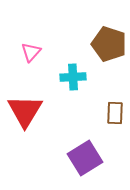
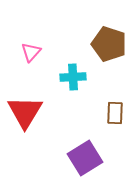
red triangle: moved 1 px down
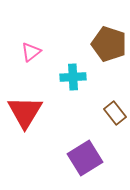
pink triangle: rotated 10 degrees clockwise
brown rectangle: rotated 40 degrees counterclockwise
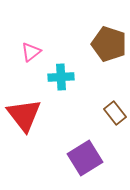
cyan cross: moved 12 px left
red triangle: moved 1 px left, 3 px down; rotated 9 degrees counterclockwise
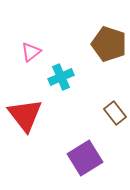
cyan cross: rotated 20 degrees counterclockwise
red triangle: moved 1 px right
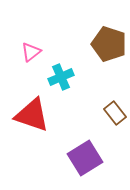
red triangle: moved 7 px right; rotated 33 degrees counterclockwise
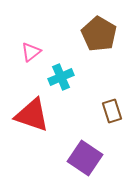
brown pentagon: moved 10 px left, 10 px up; rotated 12 degrees clockwise
brown rectangle: moved 3 px left, 2 px up; rotated 20 degrees clockwise
purple square: rotated 24 degrees counterclockwise
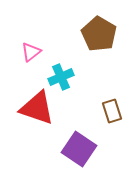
red triangle: moved 5 px right, 7 px up
purple square: moved 6 px left, 9 px up
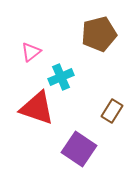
brown pentagon: rotated 28 degrees clockwise
brown rectangle: rotated 50 degrees clockwise
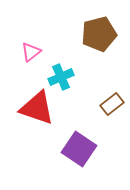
brown rectangle: moved 7 px up; rotated 20 degrees clockwise
